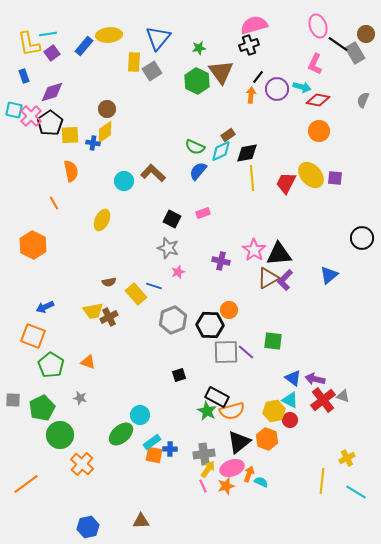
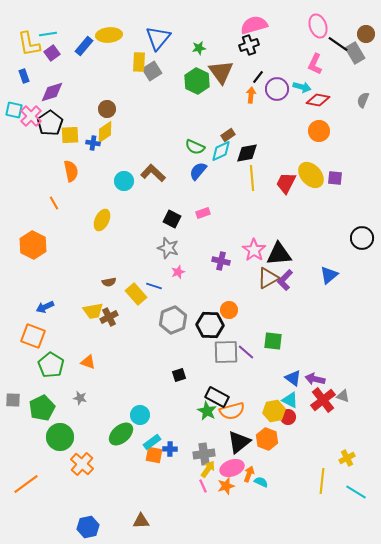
yellow rectangle at (134, 62): moved 5 px right
red circle at (290, 420): moved 2 px left, 3 px up
green circle at (60, 435): moved 2 px down
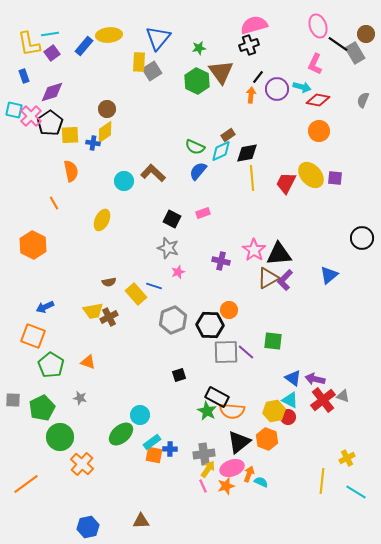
cyan line at (48, 34): moved 2 px right
orange semicircle at (232, 411): rotated 20 degrees clockwise
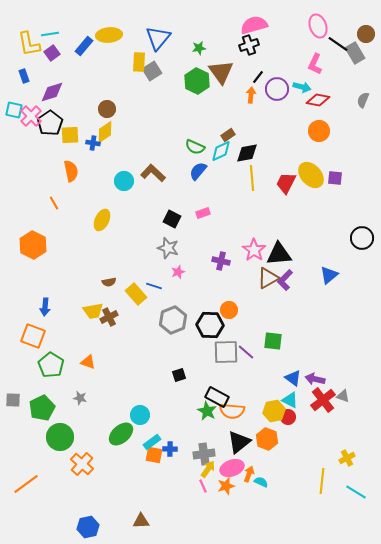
blue arrow at (45, 307): rotated 60 degrees counterclockwise
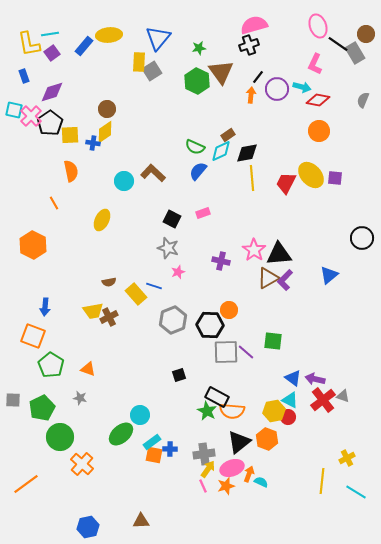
orange triangle at (88, 362): moved 7 px down
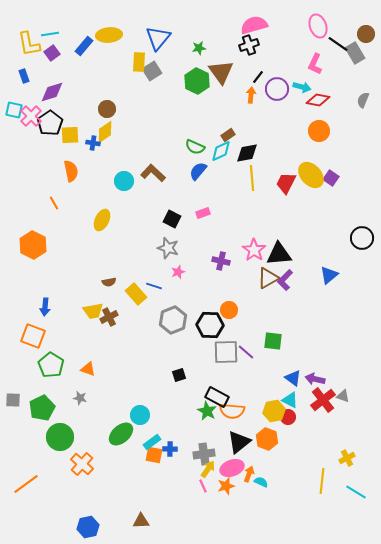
purple square at (335, 178): moved 4 px left; rotated 28 degrees clockwise
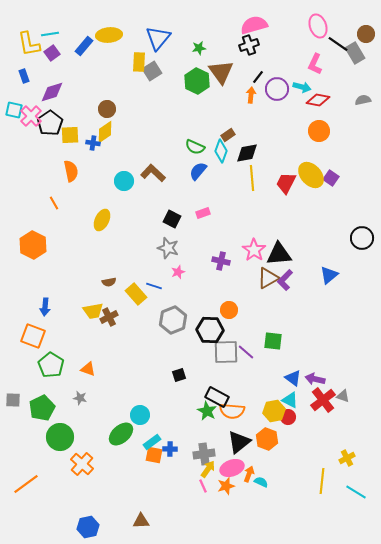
gray semicircle at (363, 100): rotated 56 degrees clockwise
cyan diamond at (221, 151): rotated 45 degrees counterclockwise
black hexagon at (210, 325): moved 5 px down
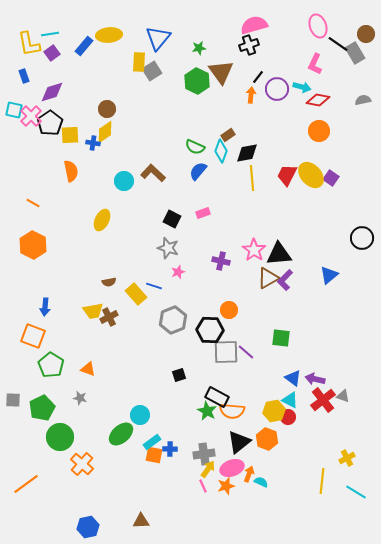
red trapezoid at (286, 183): moved 1 px right, 8 px up
orange line at (54, 203): moved 21 px left; rotated 32 degrees counterclockwise
green square at (273, 341): moved 8 px right, 3 px up
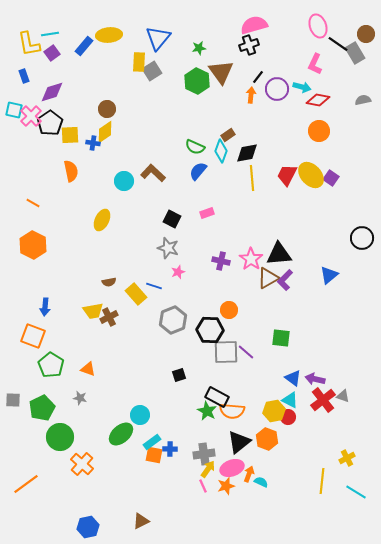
pink rectangle at (203, 213): moved 4 px right
pink star at (254, 250): moved 3 px left, 9 px down
brown triangle at (141, 521): rotated 24 degrees counterclockwise
